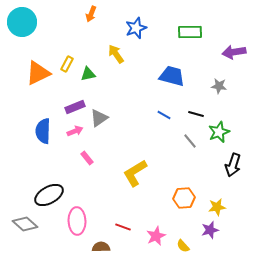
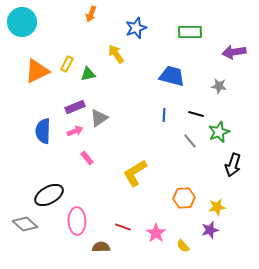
orange triangle: moved 1 px left, 2 px up
blue line: rotated 64 degrees clockwise
pink star: moved 3 px up; rotated 12 degrees counterclockwise
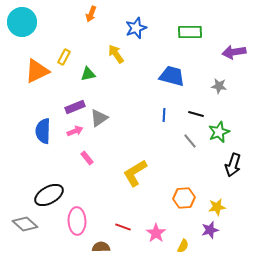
yellow rectangle: moved 3 px left, 7 px up
yellow semicircle: rotated 112 degrees counterclockwise
